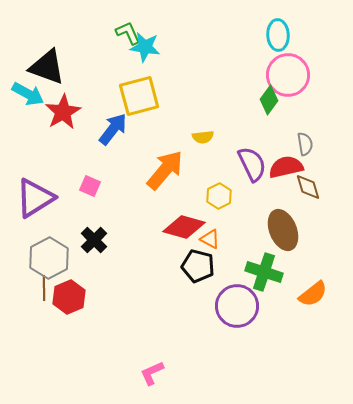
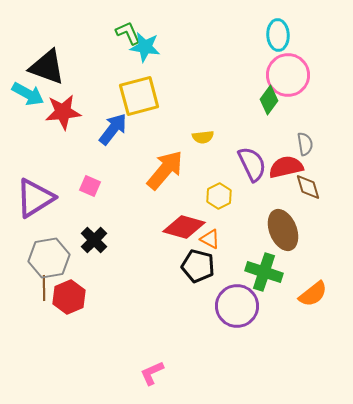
red star: rotated 24 degrees clockwise
gray hexagon: rotated 18 degrees clockwise
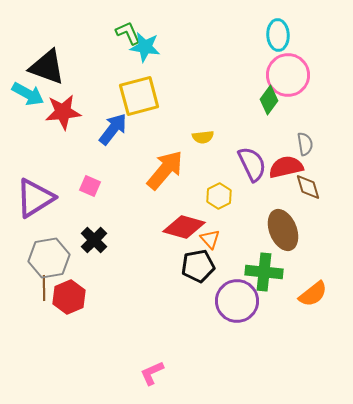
orange triangle: rotated 20 degrees clockwise
black pentagon: rotated 24 degrees counterclockwise
green cross: rotated 12 degrees counterclockwise
purple circle: moved 5 px up
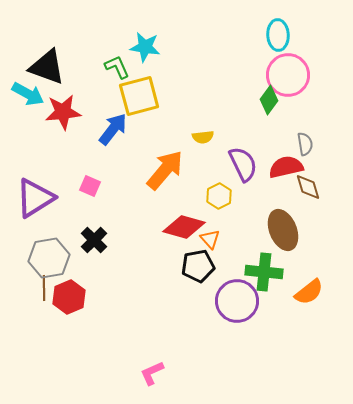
green L-shape: moved 11 px left, 34 px down
purple semicircle: moved 9 px left
orange semicircle: moved 4 px left, 2 px up
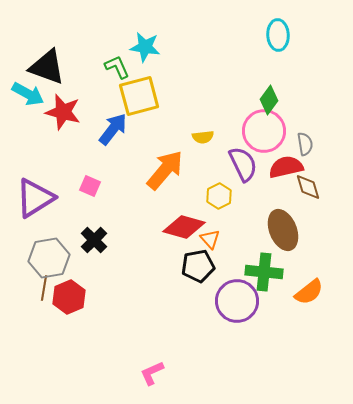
pink circle: moved 24 px left, 56 px down
red star: rotated 21 degrees clockwise
brown line: rotated 10 degrees clockwise
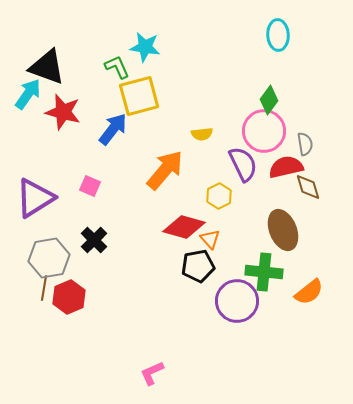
cyan arrow: rotated 84 degrees counterclockwise
yellow semicircle: moved 1 px left, 3 px up
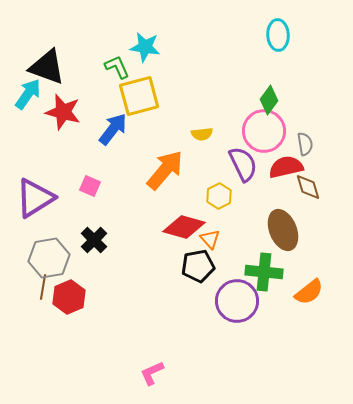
brown line: moved 1 px left, 1 px up
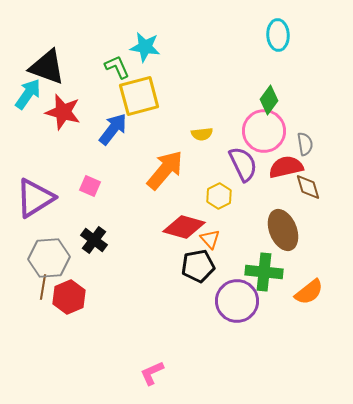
black cross: rotated 8 degrees counterclockwise
gray hexagon: rotated 6 degrees clockwise
